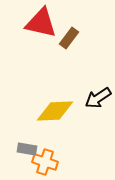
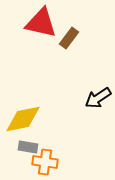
yellow diamond: moved 32 px left, 8 px down; rotated 9 degrees counterclockwise
gray rectangle: moved 1 px right, 2 px up
orange cross: rotated 10 degrees counterclockwise
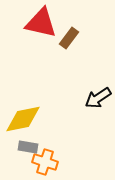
orange cross: rotated 10 degrees clockwise
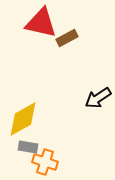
brown rectangle: moved 2 px left; rotated 25 degrees clockwise
yellow diamond: rotated 18 degrees counterclockwise
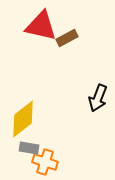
red triangle: moved 3 px down
black arrow: rotated 36 degrees counterclockwise
yellow diamond: rotated 9 degrees counterclockwise
gray rectangle: moved 1 px right, 1 px down
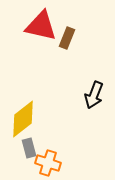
brown rectangle: rotated 40 degrees counterclockwise
black arrow: moved 4 px left, 3 px up
gray rectangle: rotated 66 degrees clockwise
orange cross: moved 3 px right, 1 px down
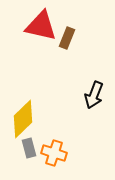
yellow diamond: rotated 6 degrees counterclockwise
orange cross: moved 6 px right, 10 px up
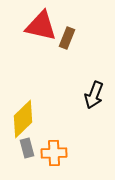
gray rectangle: moved 2 px left
orange cross: rotated 20 degrees counterclockwise
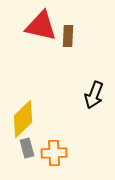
brown rectangle: moved 1 px right, 2 px up; rotated 20 degrees counterclockwise
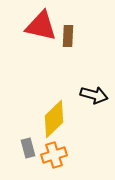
black arrow: rotated 96 degrees counterclockwise
yellow diamond: moved 31 px right
gray rectangle: moved 1 px right
orange cross: moved 2 px down; rotated 15 degrees counterclockwise
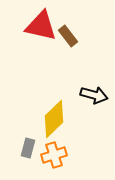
brown rectangle: rotated 40 degrees counterclockwise
gray rectangle: rotated 30 degrees clockwise
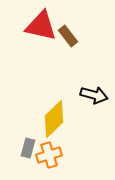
orange cross: moved 5 px left
